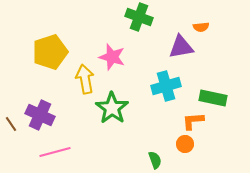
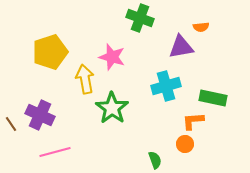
green cross: moved 1 px right, 1 px down
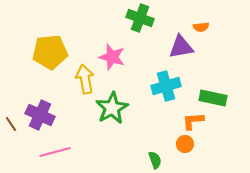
yellow pentagon: rotated 12 degrees clockwise
green star: rotated 8 degrees clockwise
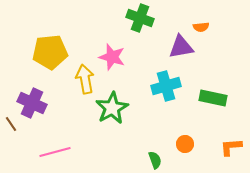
purple cross: moved 8 px left, 12 px up
orange L-shape: moved 38 px right, 26 px down
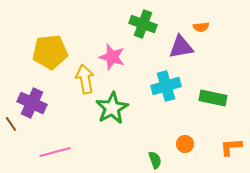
green cross: moved 3 px right, 6 px down
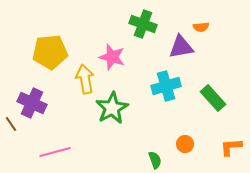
green rectangle: rotated 36 degrees clockwise
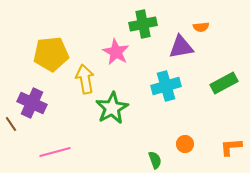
green cross: rotated 32 degrees counterclockwise
yellow pentagon: moved 1 px right, 2 px down
pink star: moved 4 px right, 5 px up; rotated 12 degrees clockwise
green rectangle: moved 11 px right, 15 px up; rotated 76 degrees counterclockwise
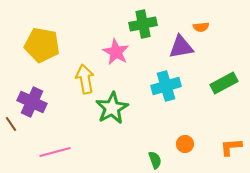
yellow pentagon: moved 9 px left, 9 px up; rotated 16 degrees clockwise
purple cross: moved 1 px up
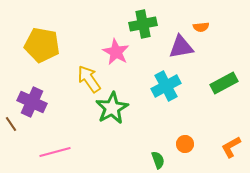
yellow arrow: moved 4 px right; rotated 24 degrees counterclockwise
cyan cross: rotated 12 degrees counterclockwise
orange L-shape: rotated 25 degrees counterclockwise
green semicircle: moved 3 px right
